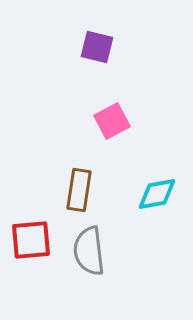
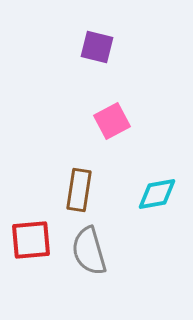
gray semicircle: rotated 9 degrees counterclockwise
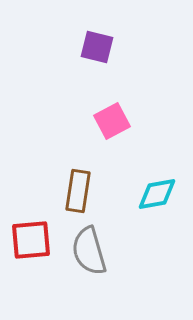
brown rectangle: moved 1 px left, 1 px down
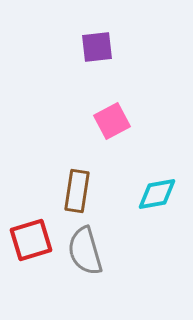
purple square: rotated 20 degrees counterclockwise
brown rectangle: moved 1 px left
red square: rotated 12 degrees counterclockwise
gray semicircle: moved 4 px left
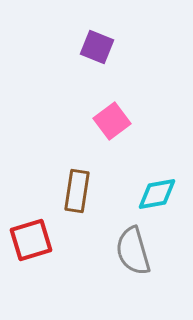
purple square: rotated 28 degrees clockwise
pink square: rotated 9 degrees counterclockwise
gray semicircle: moved 48 px right
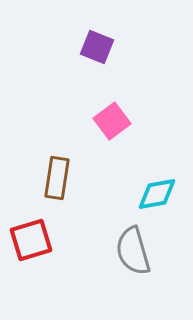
brown rectangle: moved 20 px left, 13 px up
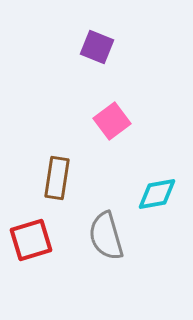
gray semicircle: moved 27 px left, 15 px up
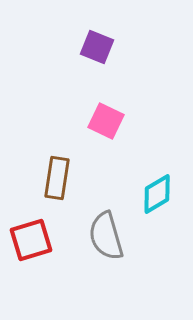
pink square: moved 6 px left; rotated 27 degrees counterclockwise
cyan diamond: rotated 21 degrees counterclockwise
